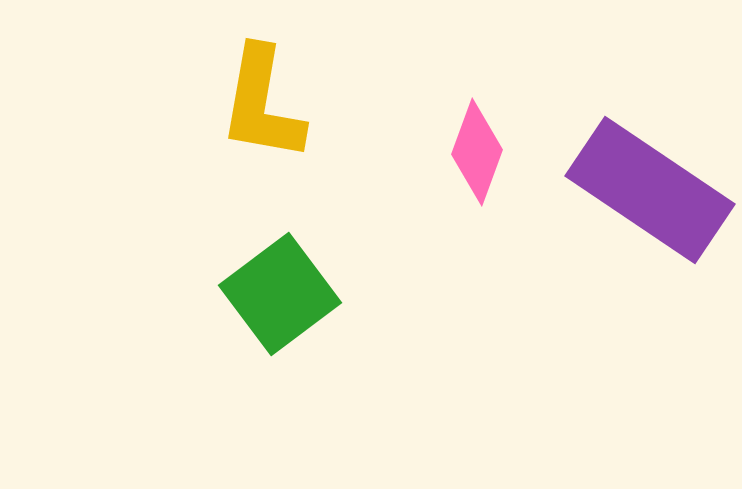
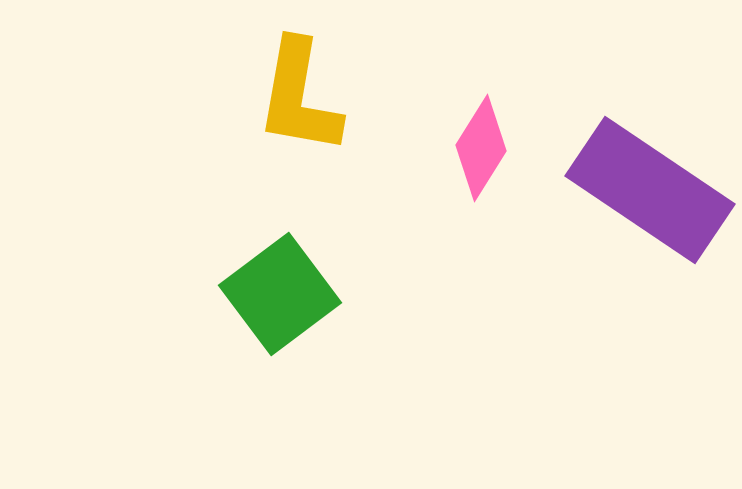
yellow L-shape: moved 37 px right, 7 px up
pink diamond: moved 4 px right, 4 px up; rotated 12 degrees clockwise
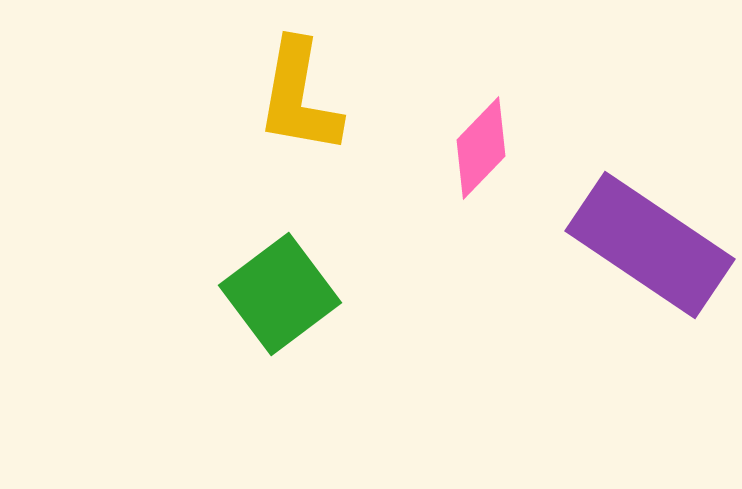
pink diamond: rotated 12 degrees clockwise
purple rectangle: moved 55 px down
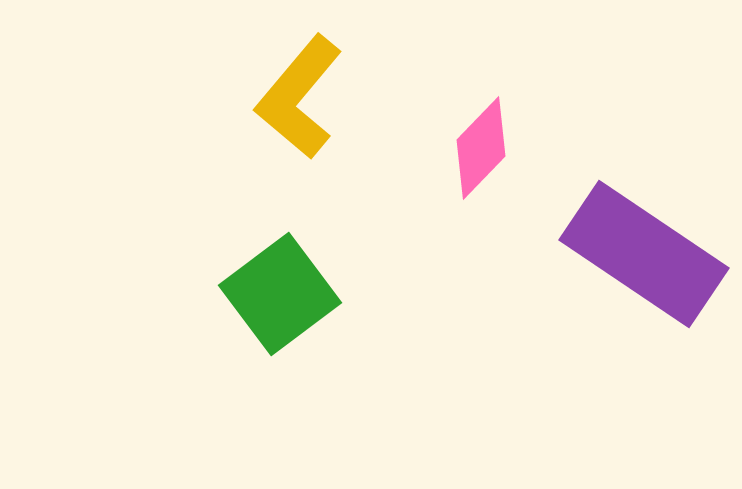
yellow L-shape: rotated 30 degrees clockwise
purple rectangle: moved 6 px left, 9 px down
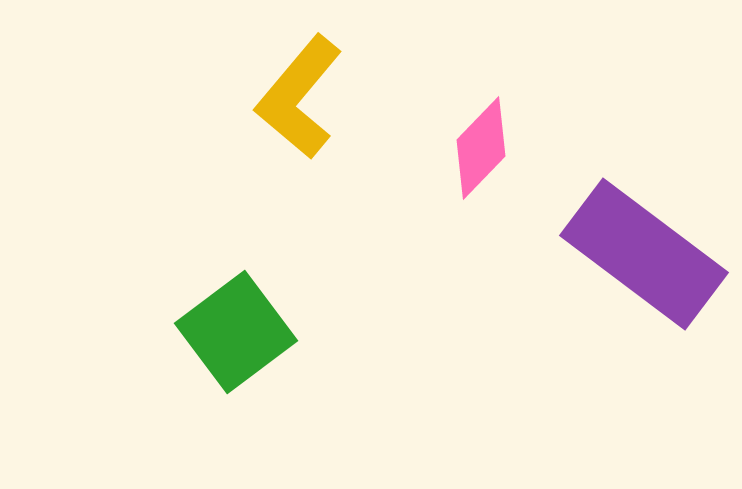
purple rectangle: rotated 3 degrees clockwise
green square: moved 44 px left, 38 px down
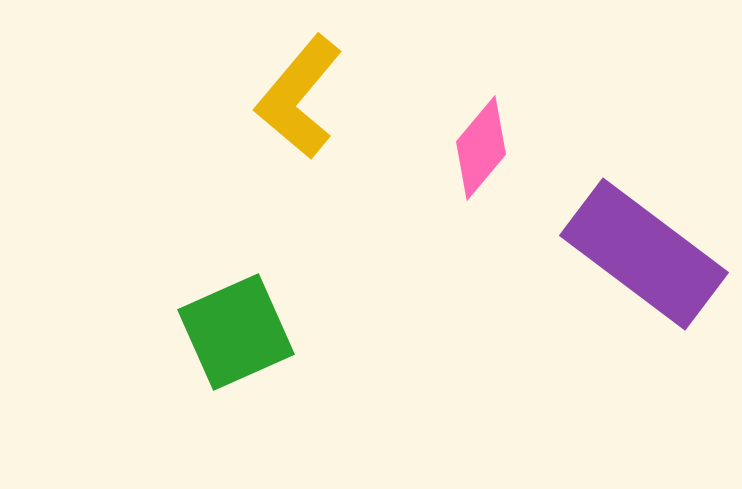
pink diamond: rotated 4 degrees counterclockwise
green square: rotated 13 degrees clockwise
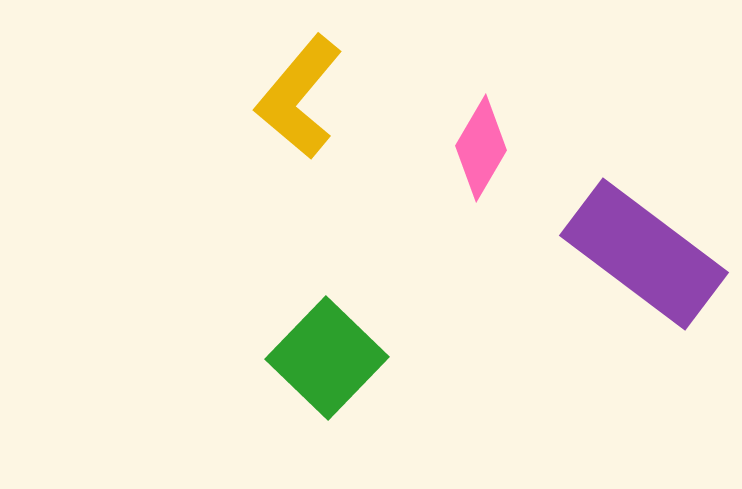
pink diamond: rotated 10 degrees counterclockwise
green square: moved 91 px right, 26 px down; rotated 22 degrees counterclockwise
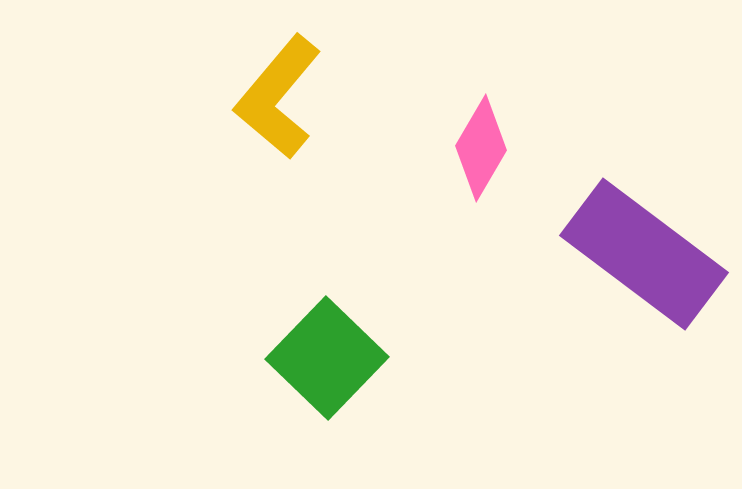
yellow L-shape: moved 21 px left
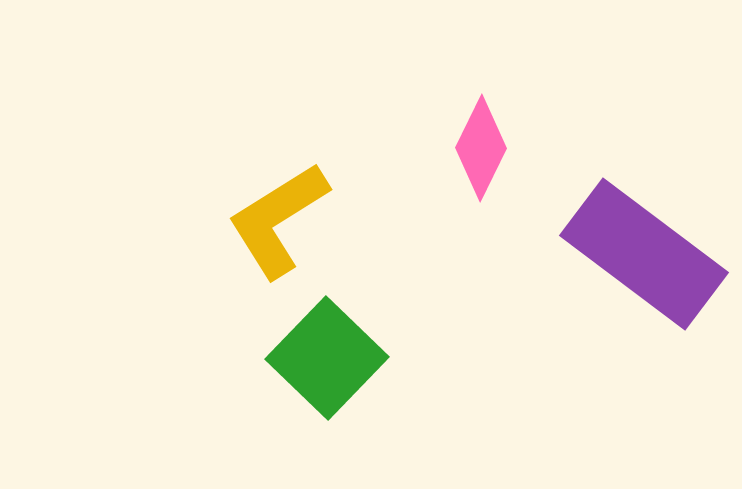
yellow L-shape: moved 123 px down; rotated 18 degrees clockwise
pink diamond: rotated 4 degrees counterclockwise
